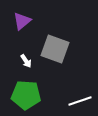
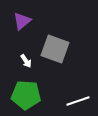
white line: moved 2 px left
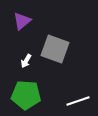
white arrow: rotated 64 degrees clockwise
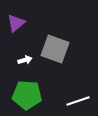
purple triangle: moved 6 px left, 2 px down
white arrow: moved 1 px left, 1 px up; rotated 136 degrees counterclockwise
green pentagon: moved 1 px right
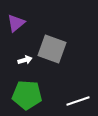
gray square: moved 3 px left
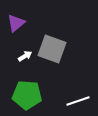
white arrow: moved 4 px up; rotated 16 degrees counterclockwise
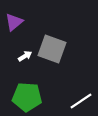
purple triangle: moved 2 px left, 1 px up
green pentagon: moved 2 px down
white line: moved 3 px right; rotated 15 degrees counterclockwise
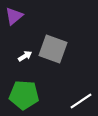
purple triangle: moved 6 px up
gray square: moved 1 px right
green pentagon: moved 3 px left, 2 px up
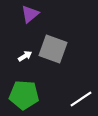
purple triangle: moved 16 px right, 2 px up
white line: moved 2 px up
